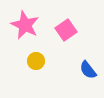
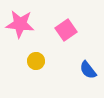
pink star: moved 5 px left, 1 px up; rotated 20 degrees counterclockwise
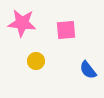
pink star: moved 2 px right, 1 px up
pink square: rotated 30 degrees clockwise
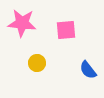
yellow circle: moved 1 px right, 2 px down
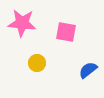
pink square: moved 2 px down; rotated 15 degrees clockwise
blue semicircle: rotated 90 degrees clockwise
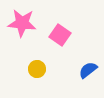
pink square: moved 6 px left, 3 px down; rotated 25 degrees clockwise
yellow circle: moved 6 px down
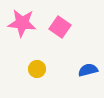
pink square: moved 8 px up
blue semicircle: rotated 24 degrees clockwise
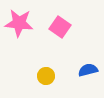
pink star: moved 3 px left
yellow circle: moved 9 px right, 7 px down
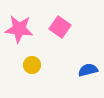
pink star: moved 6 px down
yellow circle: moved 14 px left, 11 px up
